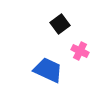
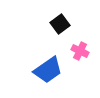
blue trapezoid: rotated 120 degrees clockwise
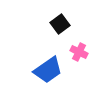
pink cross: moved 1 px left, 1 px down
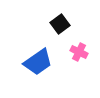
blue trapezoid: moved 10 px left, 8 px up
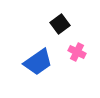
pink cross: moved 2 px left
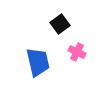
blue trapezoid: rotated 68 degrees counterclockwise
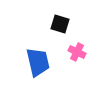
black square: rotated 36 degrees counterclockwise
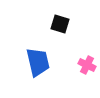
pink cross: moved 10 px right, 13 px down
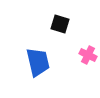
pink cross: moved 1 px right, 10 px up
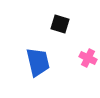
pink cross: moved 3 px down
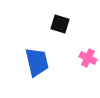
blue trapezoid: moved 1 px left
